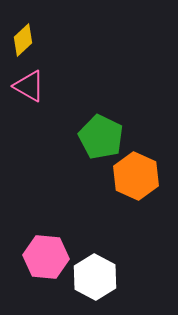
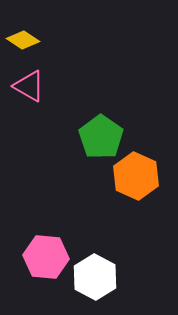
yellow diamond: rotated 76 degrees clockwise
green pentagon: rotated 9 degrees clockwise
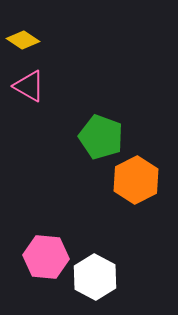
green pentagon: rotated 15 degrees counterclockwise
orange hexagon: moved 4 px down; rotated 9 degrees clockwise
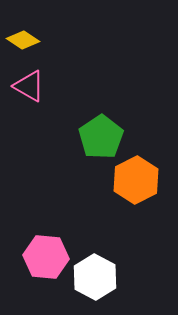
green pentagon: rotated 18 degrees clockwise
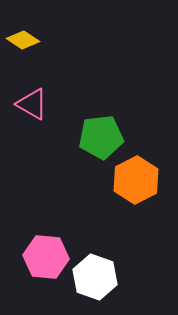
pink triangle: moved 3 px right, 18 px down
green pentagon: rotated 27 degrees clockwise
white hexagon: rotated 9 degrees counterclockwise
